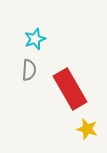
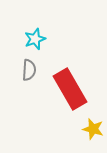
yellow star: moved 6 px right
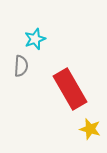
gray semicircle: moved 8 px left, 4 px up
yellow star: moved 3 px left
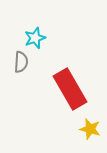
cyan star: moved 1 px up
gray semicircle: moved 4 px up
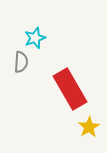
yellow star: moved 1 px left, 2 px up; rotated 25 degrees clockwise
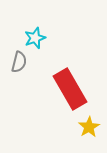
gray semicircle: moved 2 px left; rotated 10 degrees clockwise
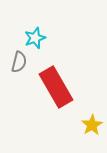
red rectangle: moved 14 px left, 2 px up
yellow star: moved 3 px right, 2 px up
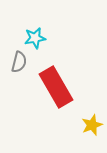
cyan star: rotated 10 degrees clockwise
yellow star: rotated 10 degrees clockwise
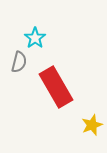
cyan star: rotated 25 degrees counterclockwise
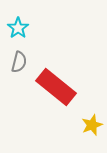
cyan star: moved 17 px left, 10 px up
red rectangle: rotated 21 degrees counterclockwise
